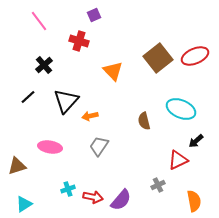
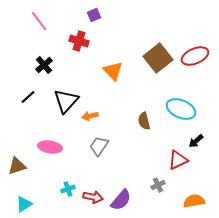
orange semicircle: rotated 90 degrees counterclockwise
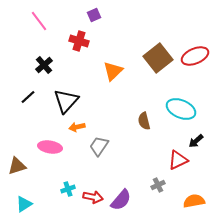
orange triangle: rotated 30 degrees clockwise
orange arrow: moved 13 px left, 11 px down
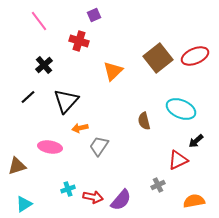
orange arrow: moved 3 px right, 1 px down
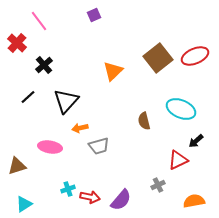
red cross: moved 62 px left, 2 px down; rotated 24 degrees clockwise
gray trapezoid: rotated 140 degrees counterclockwise
red arrow: moved 3 px left
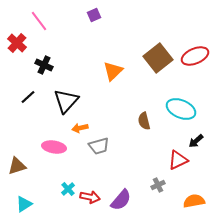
black cross: rotated 24 degrees counterclockwise
pink ellipse: moved 4 px right
cyan cross: rotated 24 degrees counterclockwise
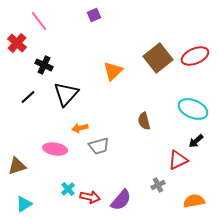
black triangle: moved 7 px up
cyan ellipse: moved 12 px right
pink ellipse: moved 1 px right, 2 px down
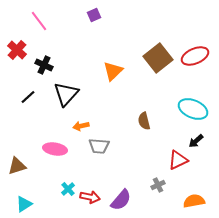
red cross: moved 7 px down
orange arrow: moved 1 px right, 2 px up
gray trapezoid: rotated 20 degrees clockwise
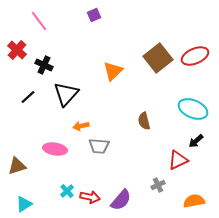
cyan cross: moved 1 px left, 2 px down
